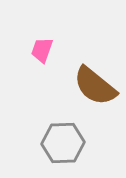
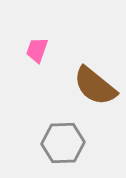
pink trapezoid: moved 5 px left
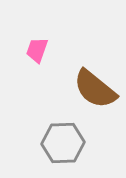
brown semicircle: moved 3 px down
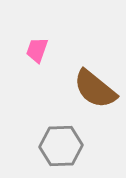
gray hexagon: moved 2 px left, 3 px down
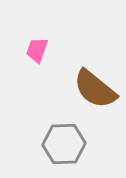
gray hexagon: moved 3 px right, 2 px up
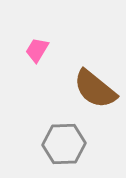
pink trapezoid: rotated 12 degrees clockwise
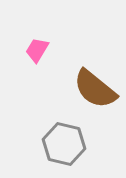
gray hexagon: rotated 15 degrees clockwise
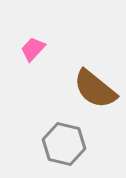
pink trapezoid: moved 4 px left, 1 px up; rotated 12 degrees clockwise
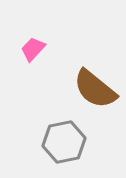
gray hexagon: moved 2 px up; rotated 24 degrees counterclockwise
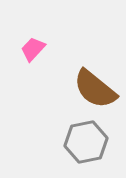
gray hexagon: moved 22 px right
